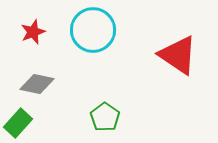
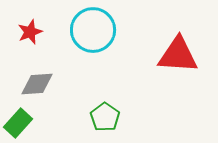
red star: moved 3 px left
red triangle: rotated 30 degrees counterclockwise
gray diamond: rotated 16 degrees counterclockwise
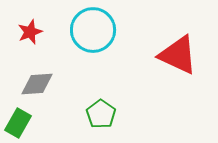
red triangle: rotated 21 degrees clockwise
green pentagon: moved 4 px left, 3 px up
green rectangle: rotated 12 degrees counterclockwise
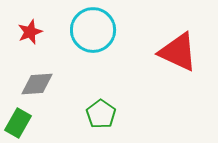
red triangle: moved 3 px up
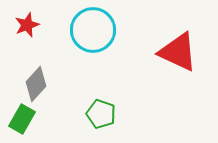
red star: moved 3 px left, 7 px up
gray diamond: moved 1 px left; rotated 44 degrees counterclockwise
green pentagon: rotated 16 degrees counterclockwise
green rectangle: moved 4 px right, 4 px up
